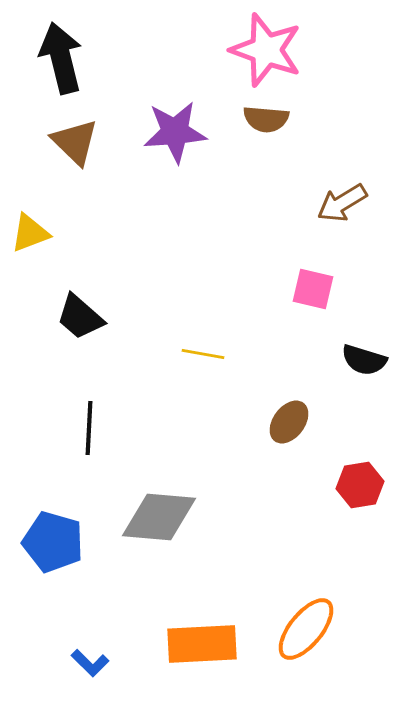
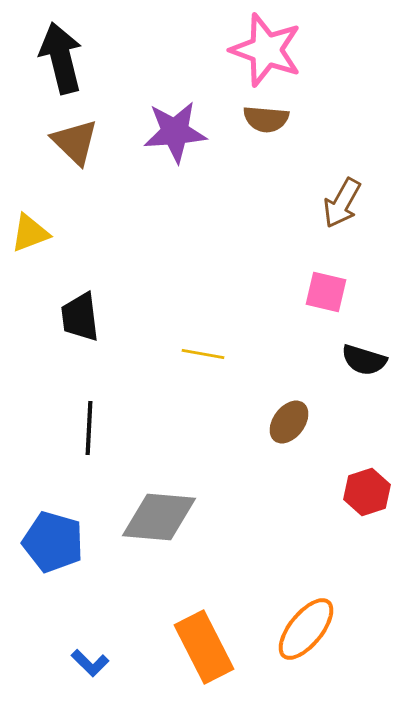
brown arrow: rotated 30 degrees counterclockwise
pink square: moved 13 px right, 3 px down
black trapezoid: rotated 42 degrees clockwise
red hexagon: moved 7 px right, 7 px down; rotated 9 degrees counterclockwise
orange rectangle: moved 2 px right, 3 px down; rotated 66 degrees clockwise
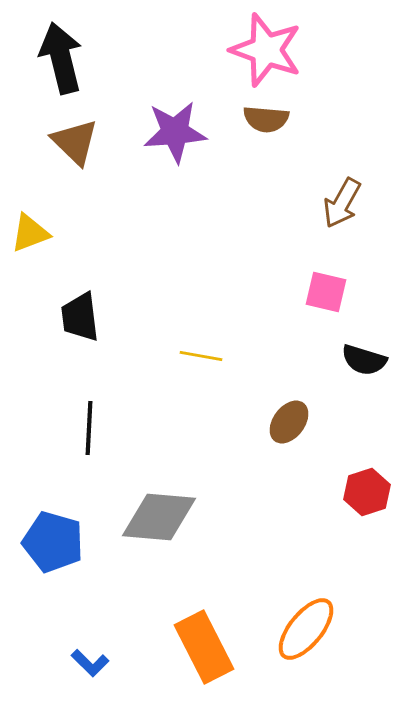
yellow line: moved 2 px left, 2 px down
